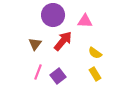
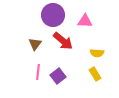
red arrow: rotated 90 degrees clockwise
yellow semicircle: moved 2 px right; rotated 32 degrees counterclockwise
pink line: rotated 14 degrees counterclockwise
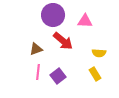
brown triangle: moved 1 px right, 5 px down; rotated 32 degrees clockwise
yellow semicircle: moved 2 px right
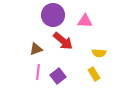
yellow rectangle: moved 1 px left
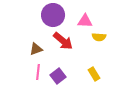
yellow semicircle: moved 16 px up
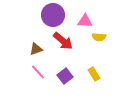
pink line: rotated 49 degrees counterclockwise
purple square: moved 7 px right
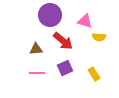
purple circle: moved 3 px left
pink triangle: rotated 14 degrees clockwise
brown triangle: rotated 16 degrees clockwise
pink line: moved 1 px left, 1 px down; rotated 49 degrees counterclockwise
purple square: moved 8 px up; rotated 14 degrees clockwise
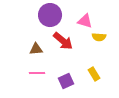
purple square: moved 1 px right, 13 px down
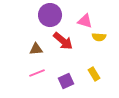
pink line: rotated 21 degrees counterclockwise
